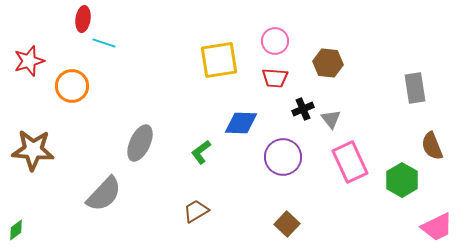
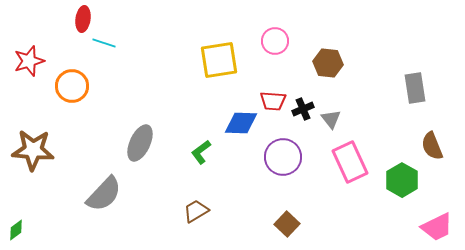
red trapezoid: moved 2 px left, 23 px down
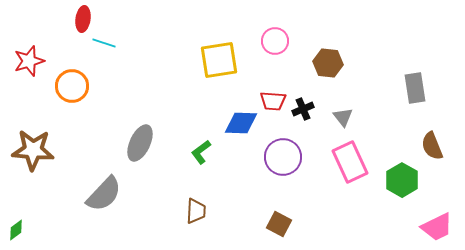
gray triangle: moved 12 px right, 2 px up
brown trapezoid: rotated 124 degrees clockwise
brown square: moved 8 px left; rotated 15 degrees counterclockwise
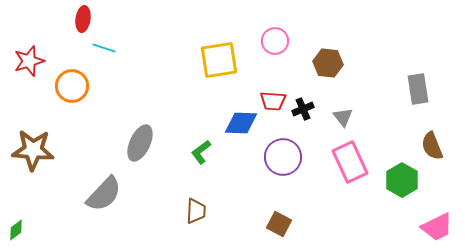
cyan line: moved 5 px down
gray rectangle: moved 3 px right, 1 px down
